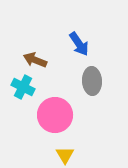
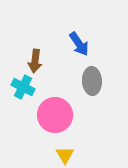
brown arrow: moved 1 px down; rotated 105 degrees counterclockwise
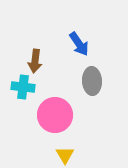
cyan cross: rotated 20 degrees counterclockwise
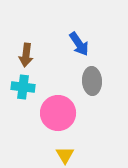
brown arrow: moved 9 px left, 6 px up
pink circle: moved 3 px right, 2 px up
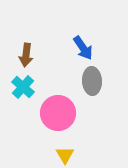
blue arrow: moved 4 px right, 4 px down
cyan cross: rotated 35 degrees clockwise
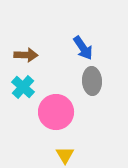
brown arrow: rotated 95 degrees counterclockwise
pink circle: moved 2 px left, 1 px up
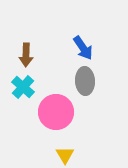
brown arrow: rotated 90 degrees clockwise
gray ellipse: moved 7 px left
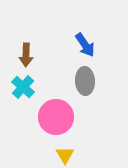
blue arrow: moved 2 px right, 3 px up
pink circle: moved 5 px down
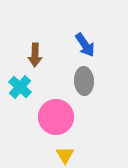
brown arrow: moved 9 px right
gray ellipse: moved 1 px left
cyan cross: moved 3 px left
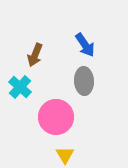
brown arrow: rotated 20 degrees clockwise
